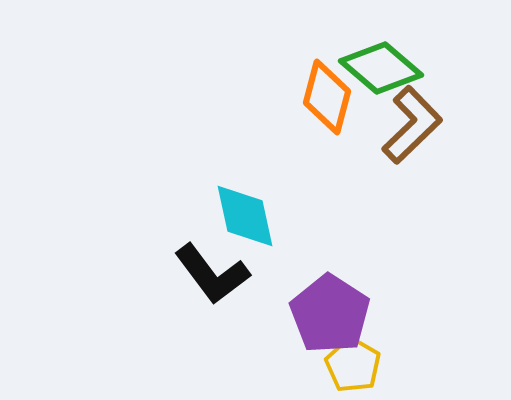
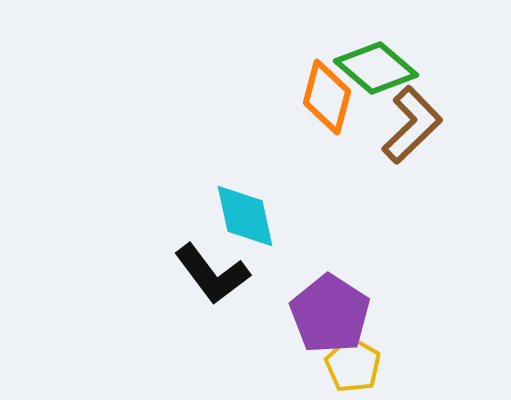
green diamond: moved 5 px left
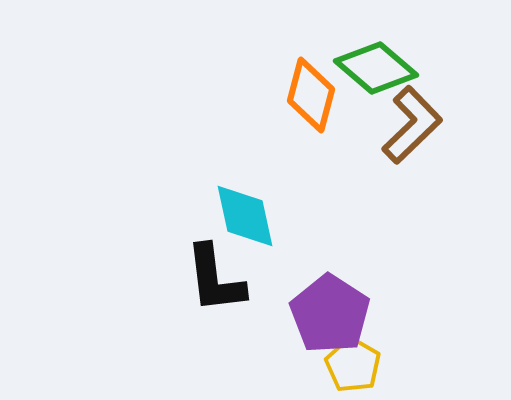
orange diamond: moved 16 px left, 2 px up
black L-shape: moved 3 px right, 5 px down; rotated 30 degrees clockwise
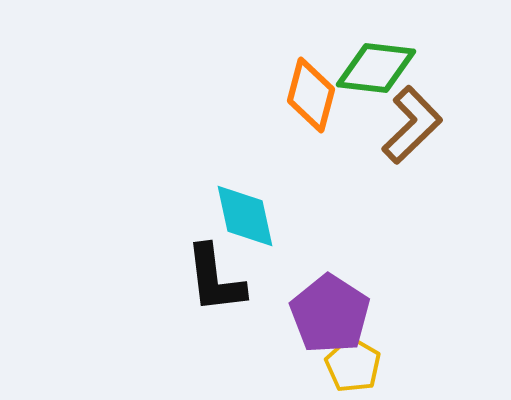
green diamond: rotated 34 degrees counterclockwise
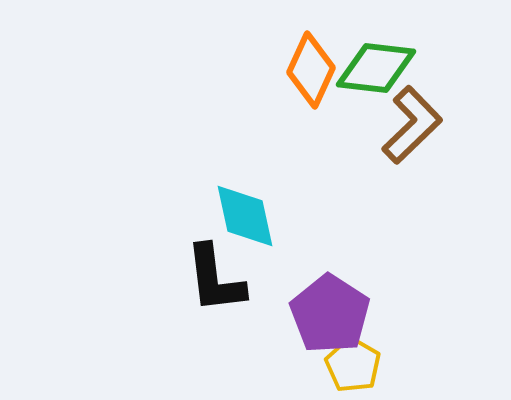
orange diamond: moved 25 px up; rotated 10 degrees clockwise
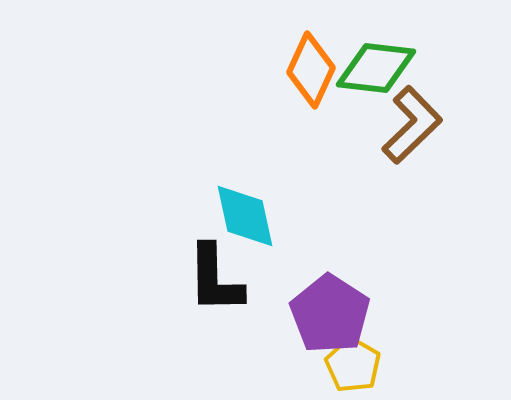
black L-shape: rotated 6 degrees clockwise
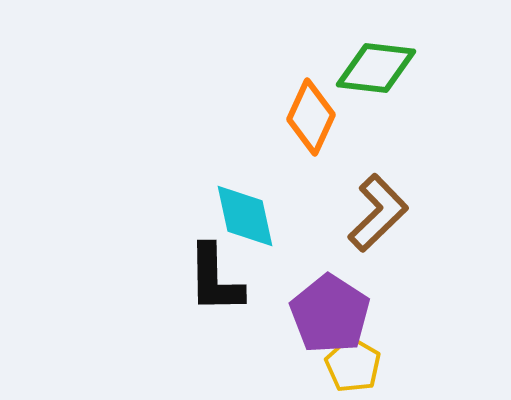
orange diamond: moved 47 px down
brown L-shape: moved 34 px left, 88 px down
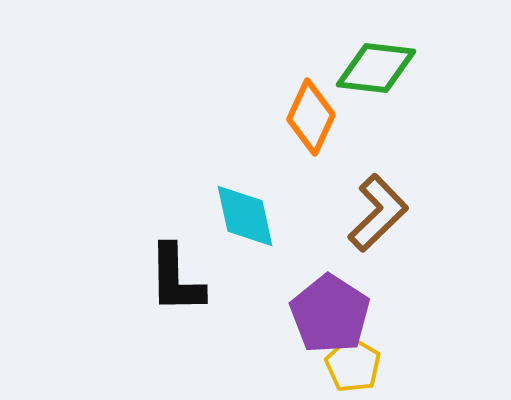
black L-shape: moved 39 px left
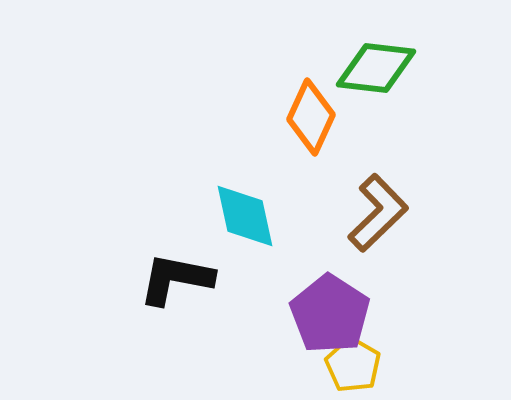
black L-shape: rotated 102 degrees clockwise
